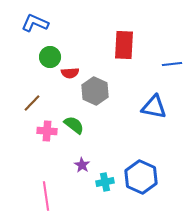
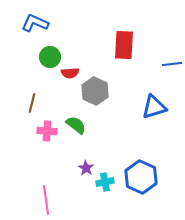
brown line: rotated 30 degrees counterclockwise
blue triangle: rotated 28 degrees counterclockwise
green semicircle: moved 2 px right
purple star: moved 4 px right, 3 px down
pink line: moved 4 px down
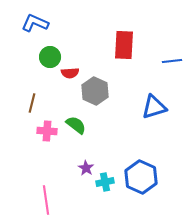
blue line: moved 3 px up
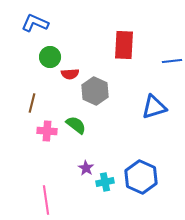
red semicircle: moved 1 px down
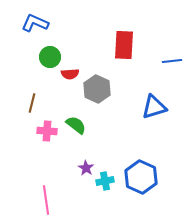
gray hexagon: moved 2 px right, 2 px up
cyan cross: moved 1 px up
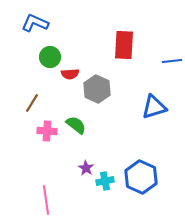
brown line: rotated 18 degrees clockwise
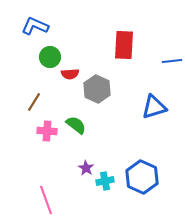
blue L-shape: moved 3 px down
brown line: moved 2 px right, 1 px up
blue hexagon: moved 1 px right
pink line: rotated 12 degrees counterclockwise
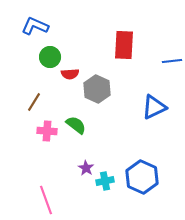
blue triangle: rotated 8 degrees counterclockwise
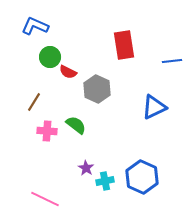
red rectangle: rotated 12 degrees counterclockwise
red semicircle: moved 2 px left, 2 px up; rotated 30 degrees clockwise
pink line: moved 1 px left, 1 px up; rotated 44 degrees counterclockwise
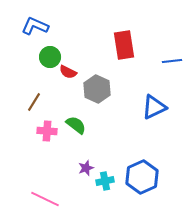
purple star: rotated 21 degrees clockwise
blue hexagon: rotated 12 degrees clockwise
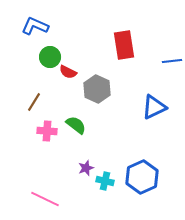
cyan cross: rotated 24 degrees clockwise
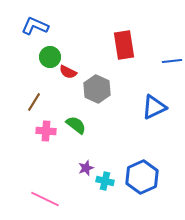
pink cross: moved 1 px left
